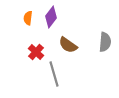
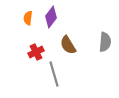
brown semicircle: rotated 24 degrees clockwise
red cross: rotated 21 degrees clockwise
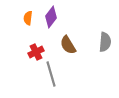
gray line: moved 3 px left
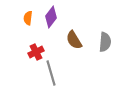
brown semicircle: moved 6 px right, 5 px up
gray line: moved 1 px up
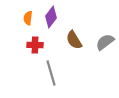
gray semicircle: rotated 132 degrees counterclockwise
red cross: moved 1 px left, 7 px up; rotated 28 degrees clockwise
